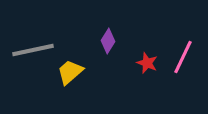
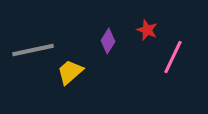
pink line: moved 10 px left
red star: moved 33 px up
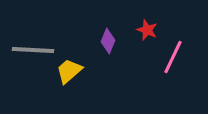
purple diamond: rotated 10 degrees counterclockwise
gray line: rotated 15 degrees clockwise
yellow trapezoid: moved 1 px left, 1 px up
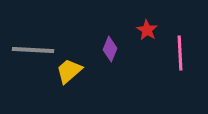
red star: rotated 10 degrees clockwise
purple diamond: moved 2 px right, 8 px down
pink line: moved 7 px right, 4 px up; rotated 28 degrees counterclockwise
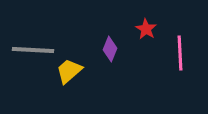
red star: moved 1 px left, 1 px up
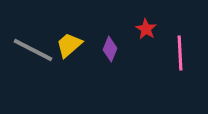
gray line: rotated 24 degrees clockwise
yellow trapezoid: moved 26 px up
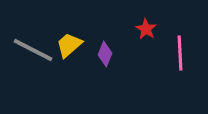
purple diamond: moved 5 px left, 5 px down
